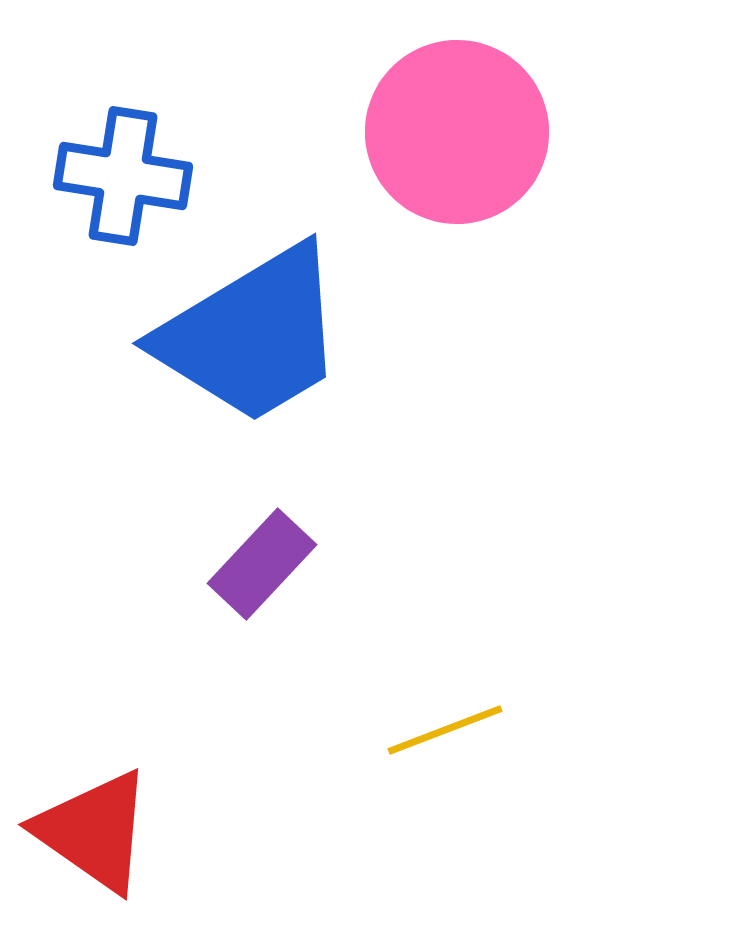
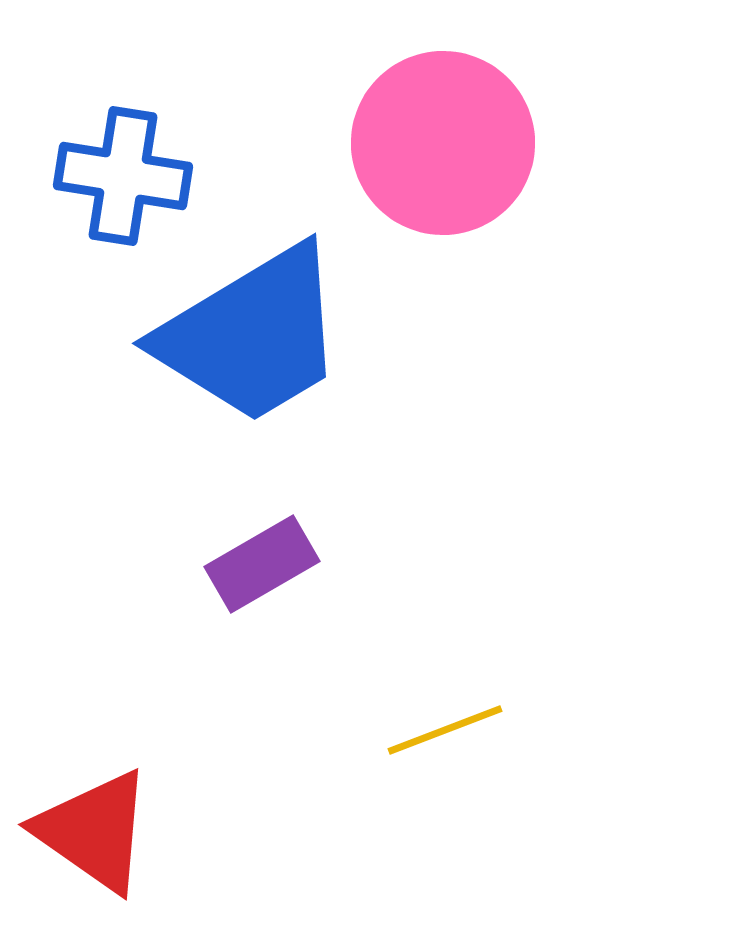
pink circle: moved 14 px left, 11 px down
purple rectangle: rotated 17 degrees clockwise
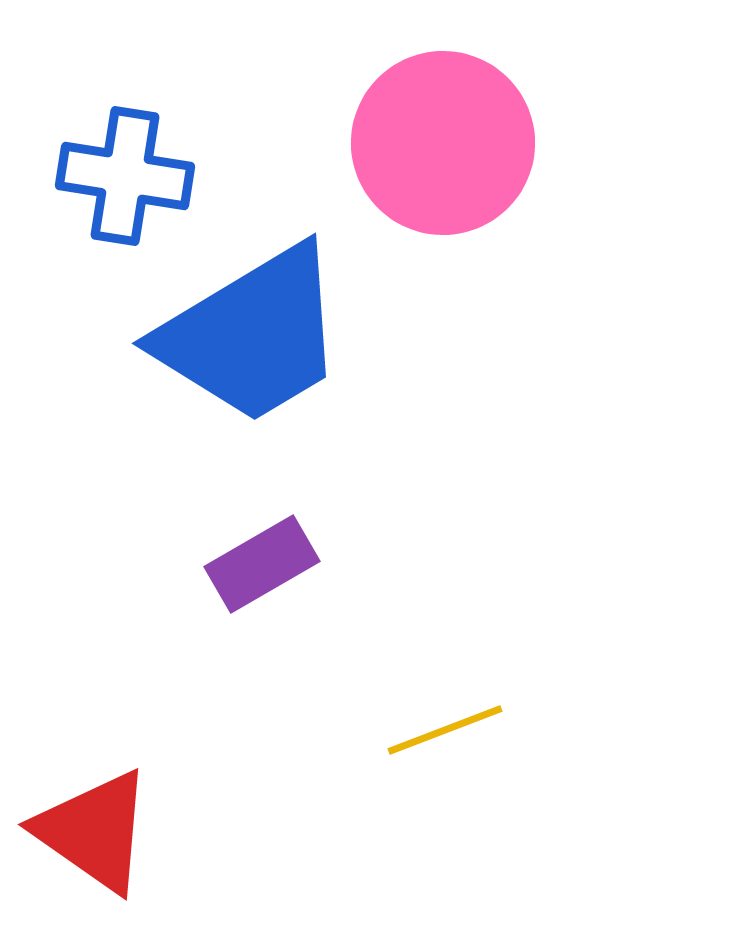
blue cross: moved 2 px right
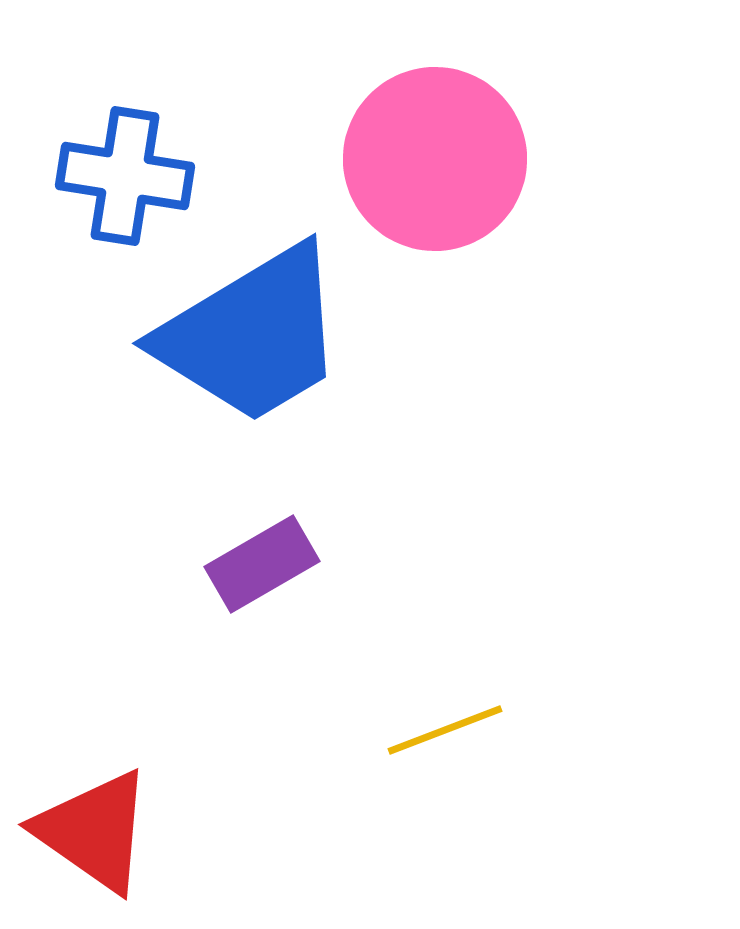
pink circle: moved 8 px left, 16 px down
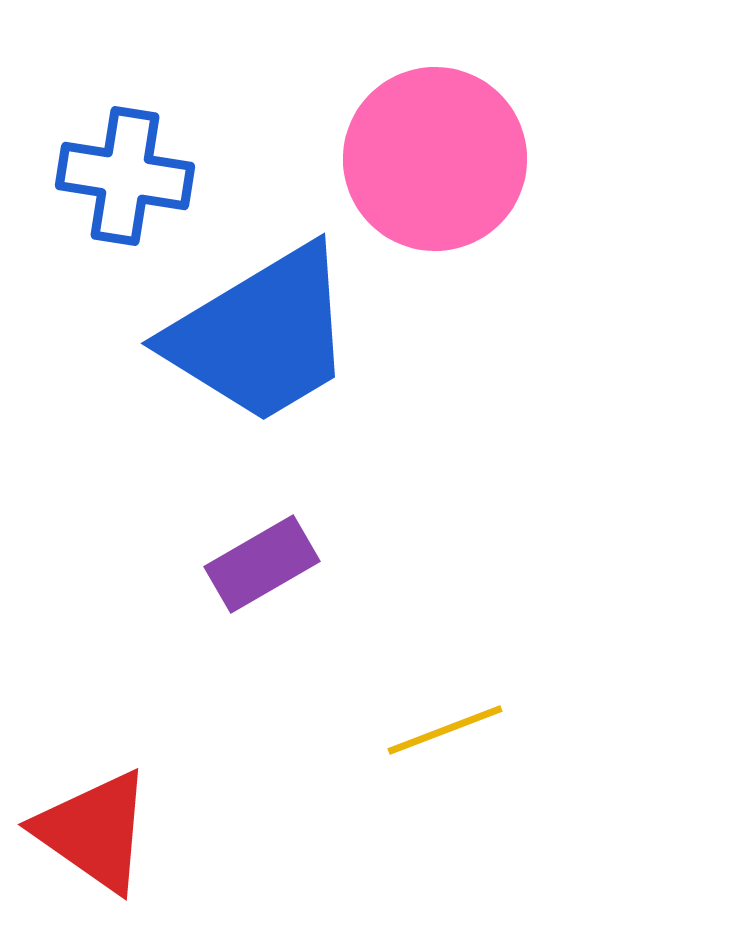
blue trapezoid: moved 9 px right
